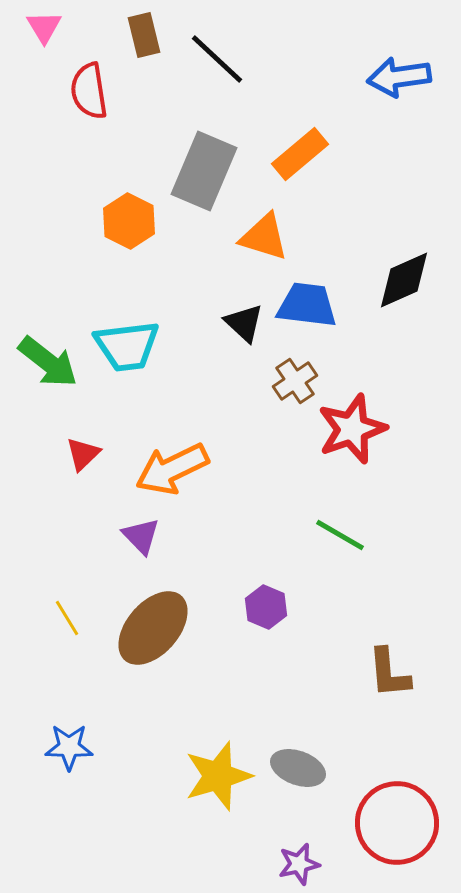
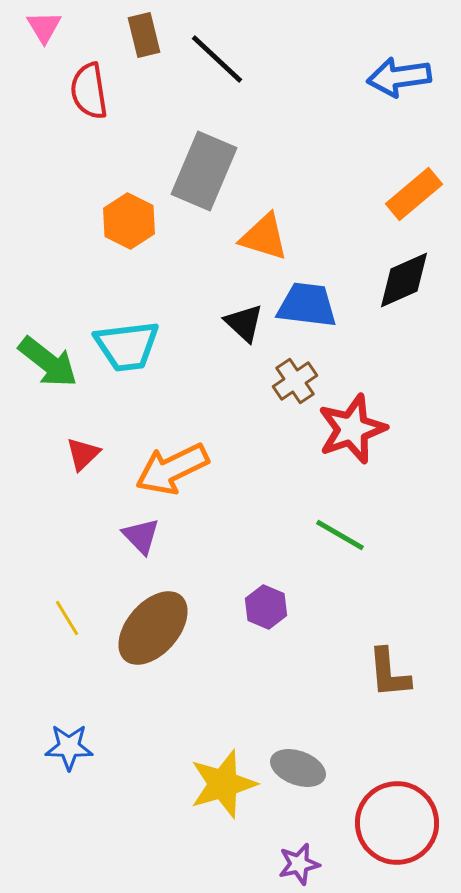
orange rectangle: moved 114 px right, 40 px down
yellow star: moved 5 px right, 8 px down
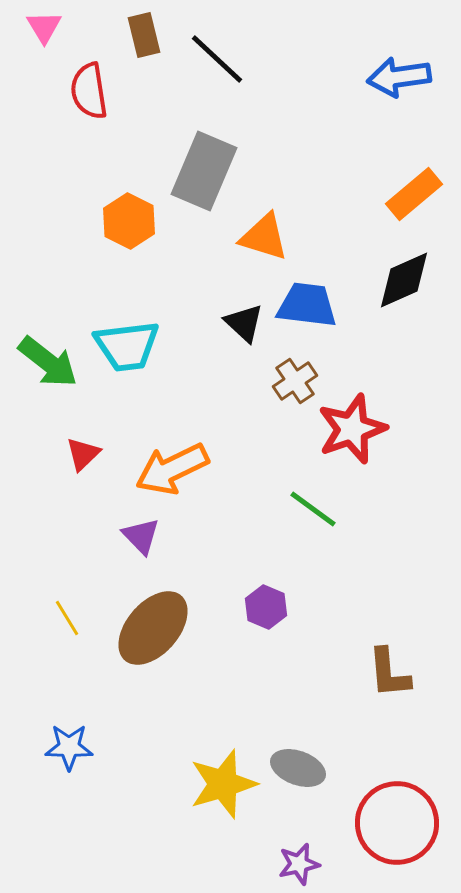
green line: moved 27 px left, 26 px up; rotated 6 degrees clockwise
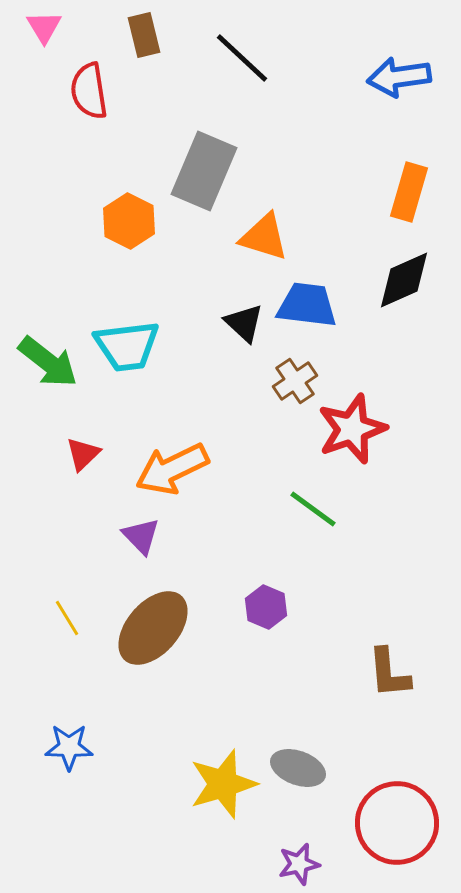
black line: moved 25 px right, 1 px up
orange rectangle: moved 5 px left, 2 px up; rotated 34 degrees counterclockwise
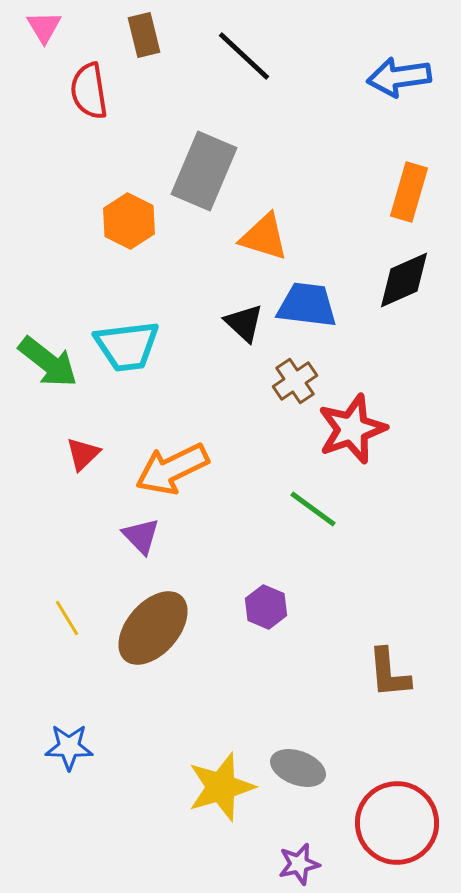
black line: moved 2 px right, 2 px up
yellow star: moved 2 px left, 3 px down
